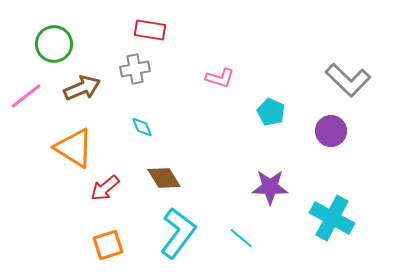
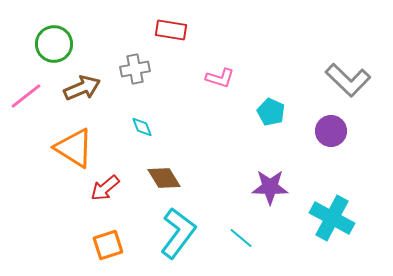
red rectangle: moved 21 px right
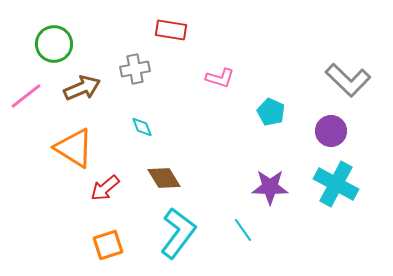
cyan cross: moved 4 px right, 34 px up
cyan line: moved 2 px right, 8 px up; rotated 15 degrees clockwise
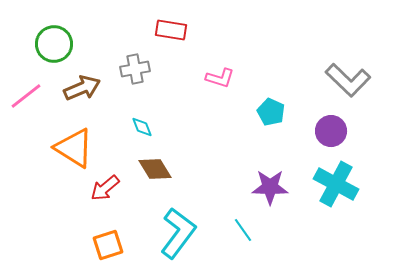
brown diamond: moved 9 px left, 9 px up
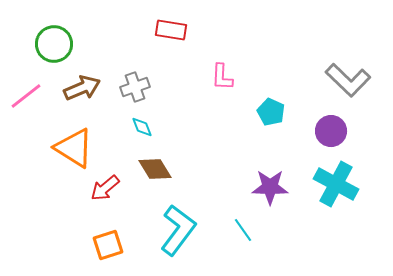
gray cross: moved 18 px down; rotated 8 degrees counterclockwise
pink L-shape: moved 2 px right, 1 px up; rotated 76 degrees clockwise
cyan L-shape: moved 3 px up
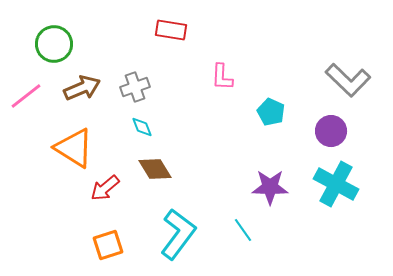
cyan L-shape: moved 4 px down
